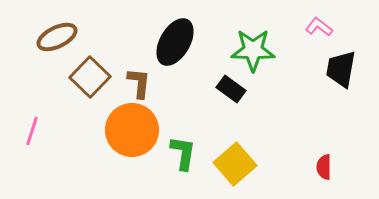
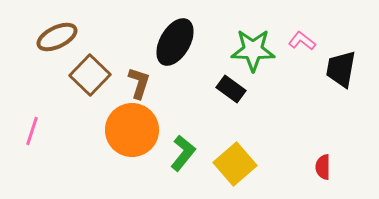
pink L-shape: moved 17 px left, 14 px down
brown square: moved 2 px up
brown L-shape: rotated 12 degrees clockwise
green L-shape: rotated 30 degrees clockwise
red semicircle: moved 1 px left
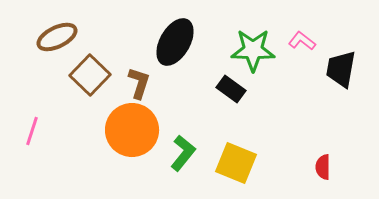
yellow square: moved 1 px right, 1 px up; rotated 27 degrees counterclockwise
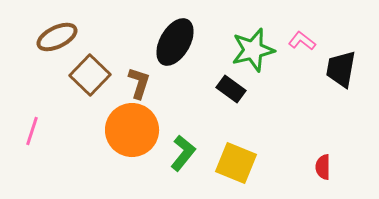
green star: rotated 15 degrees counterclockwise
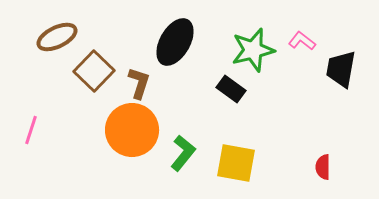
brown square: moved 4 px right, 4 px up
pink line: moved 1 px left, 1 px up
yellow square: rotated 12 degrees counterclockwise
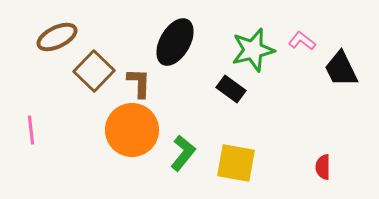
black trapezoid: rotated 36 degrees counterclockwise
brown L-shape: rotated 16 degrees counterclockwise
pink line: rotated 24 degrees counterclockwise
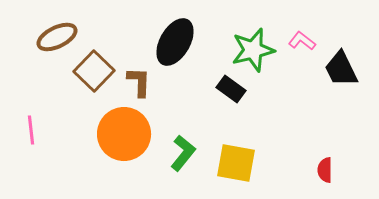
brown L-shape: moved 1 px up
orange circle: moved 8 px left, 4 px down
red semicircle: moved 2 px right, 3 px down
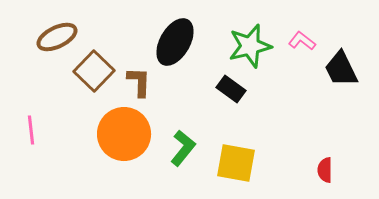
green star: moved 3 px left, 4 px up
green L-shape: moved 5 px up
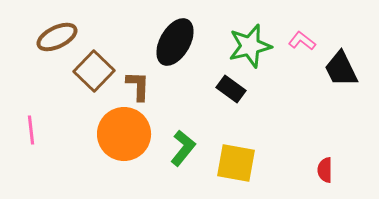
brown L-shape: moved 1 px left, 4 px down
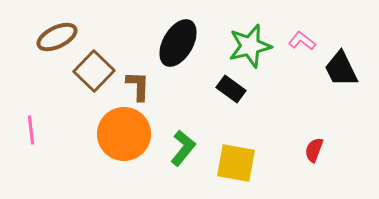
black ellipse: moved 3 px right, 1 px down
red semicircle: moved 11 px left, 20 px up; rotated 20 degrees clockwise
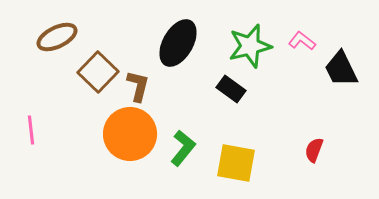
brown square: moved 4 px right, 1 px down
brown L-shape: rotated 12 degrees clockwise
orange circle: moved 6 px right
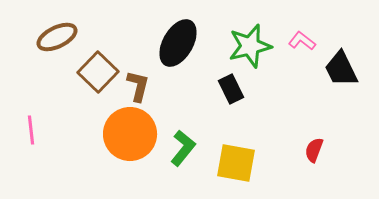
black rectangle: rotated 28 degrees clockwise
